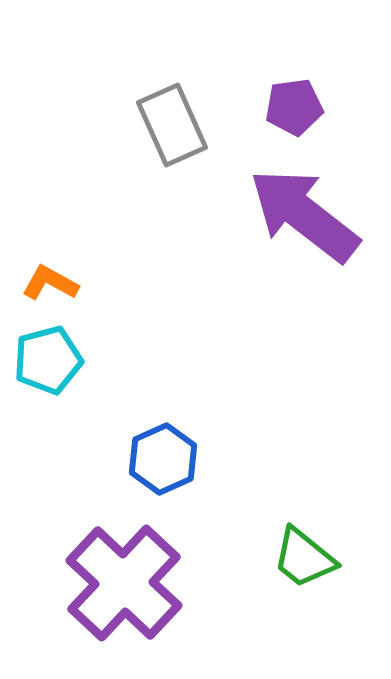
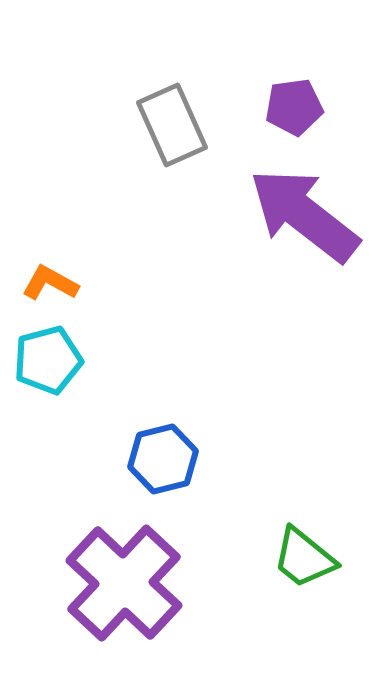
blue hexagon: rotated 10 degrees clockwise
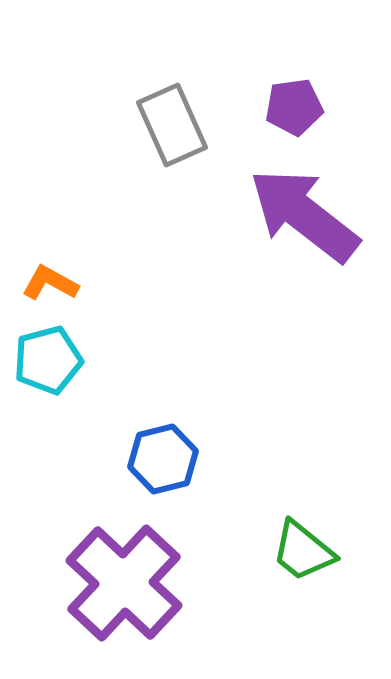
green trapezoid: moved 1 px left, 7 px up
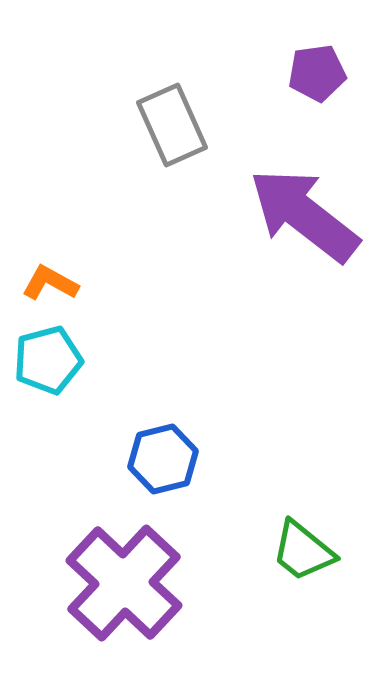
purple pentagon: moved 23 px right, 34 px up
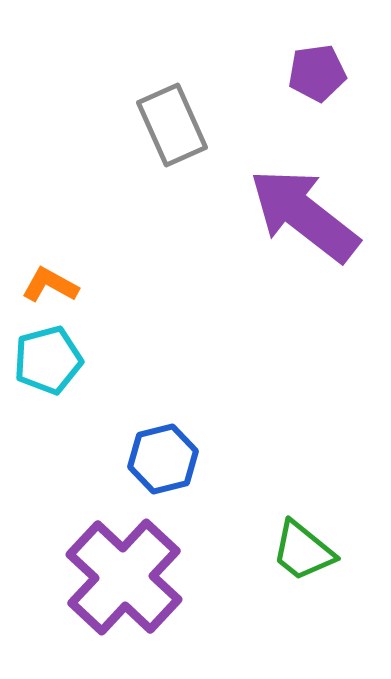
orange L-shape: moved 2 px down
purple cross: moved 6 px up
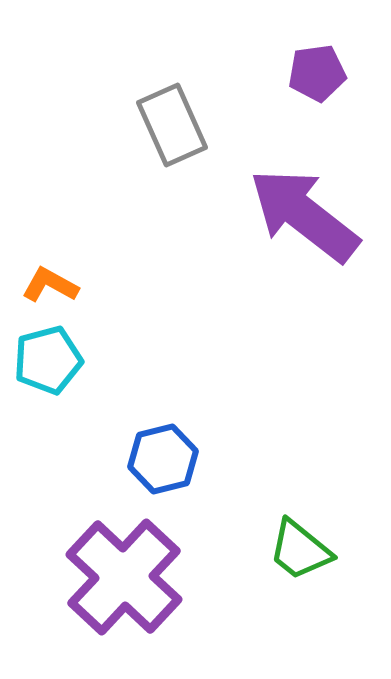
green trapezoid: moved 3 px left, 1 px up
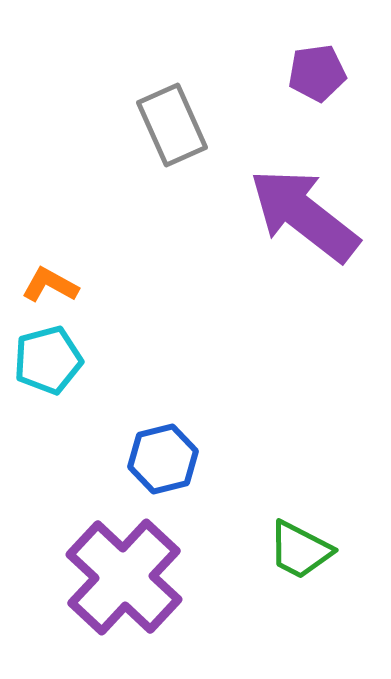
green trapezoid: rotated 12 degrees counterclockwise
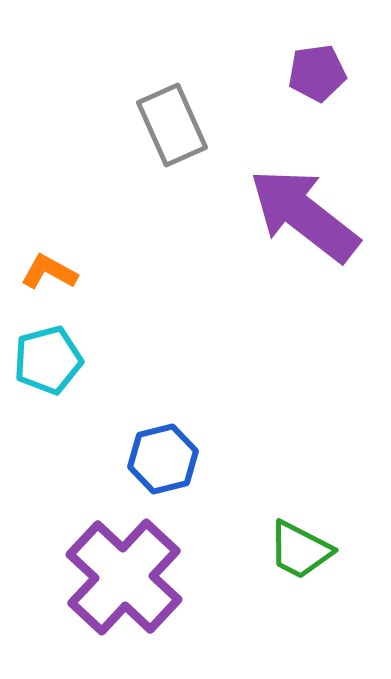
orange L-shape: moved 1 px left, 13 px up
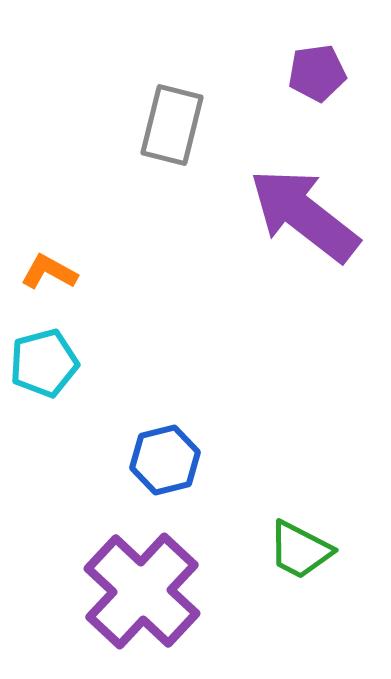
gray rectangle: rotated 38 degrees clockwise
cyan pentagon: moved 4 px left, 3 px down
blue hexagon: moved 2 px right, 1 px down
purple cross: moved 18 px right, 14 px down
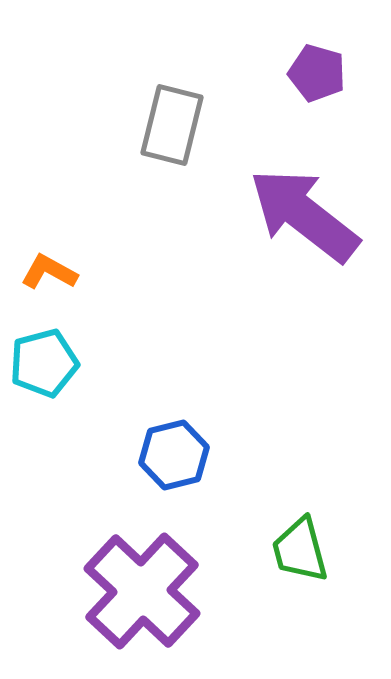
purple pentagon: rotated 24 degrees clockwise
blue hexagon: moved 9 px right, 5 px up
green trapezoid: rotated 48 degrees clockwise
